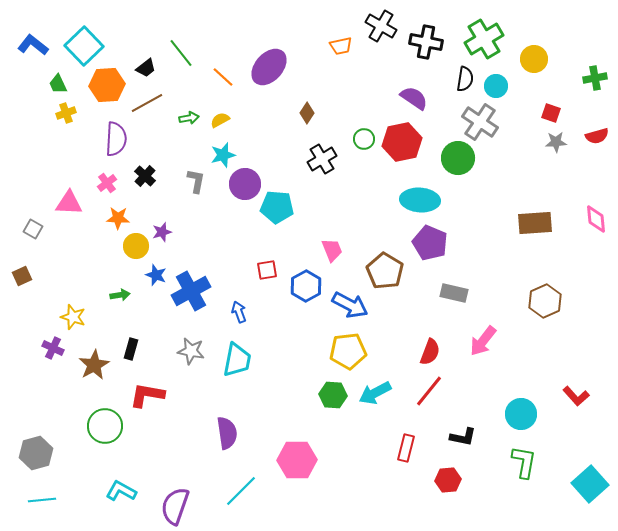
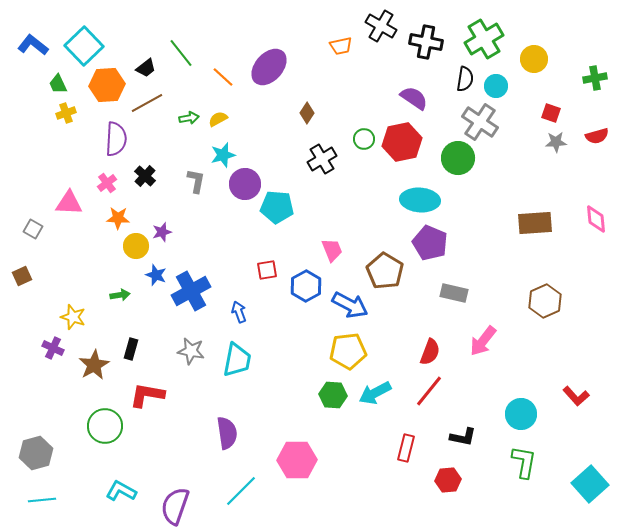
yellow semicircle at (220, 120): moved 2 px left, 1 px up
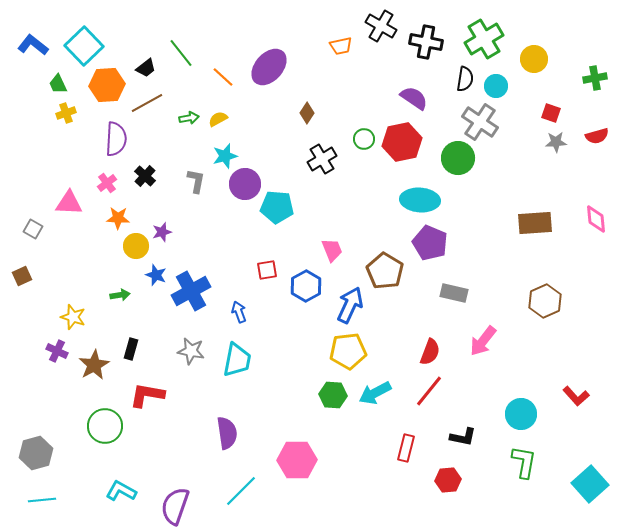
cyan star at (223, 155): moved 2 px right, 1 px down
blue arrow at (350, 305): rotated 93 degrees counterclockwise
purple cross at (53, 348): moved 4 px right, 3 px down
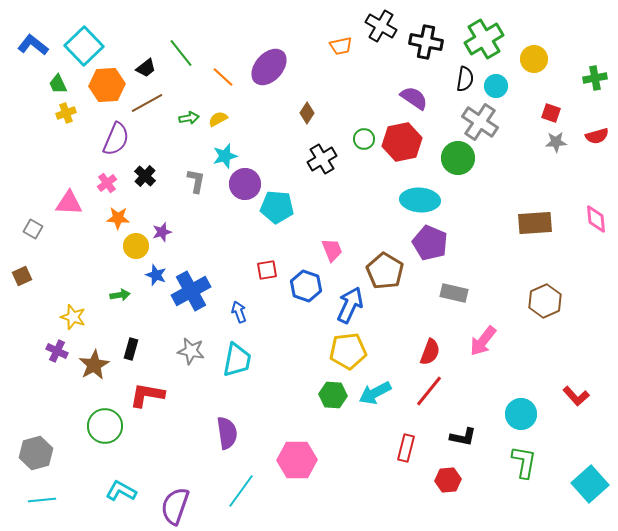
purple semicircle at (116, 139): rotated 20 degrees clockwise
blue hexagon at (306, 286): rotated 12 degrees counterclockwise
cyan line at (241, 491): rotated 9 degrees counterclockwise
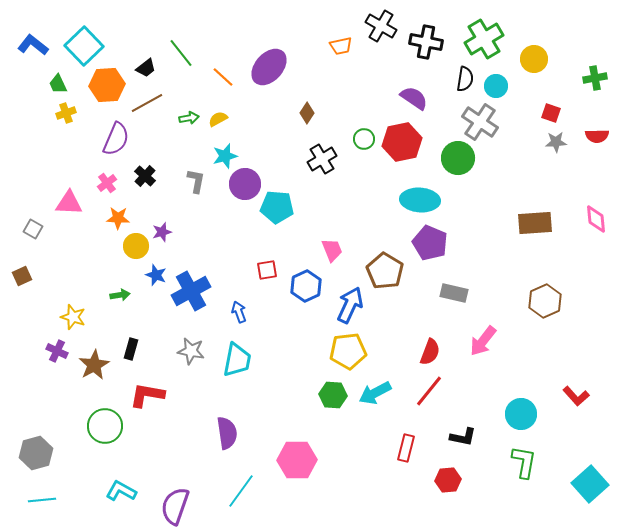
red semicircle at (597, 136): rotated 15 degrees clockwise
blue hexagon at (306, 286): rotated 16 degrees clockwise
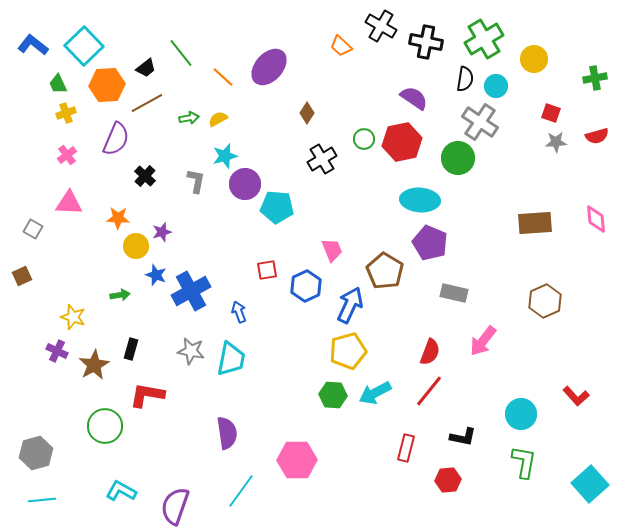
orange trapezoid at (341, 46): rotated 55 degrees clockwise
red semicircle at (597, 136): rotated 15 degrees counterclockwise
pink cross at (107, 183): moved 40 px left, 28 px up
yellow pentagon at (348, 351): rotated 9 degrees counterclockwise
cyan trapezoid at (237, 360): moved 6 px left, 1 px up
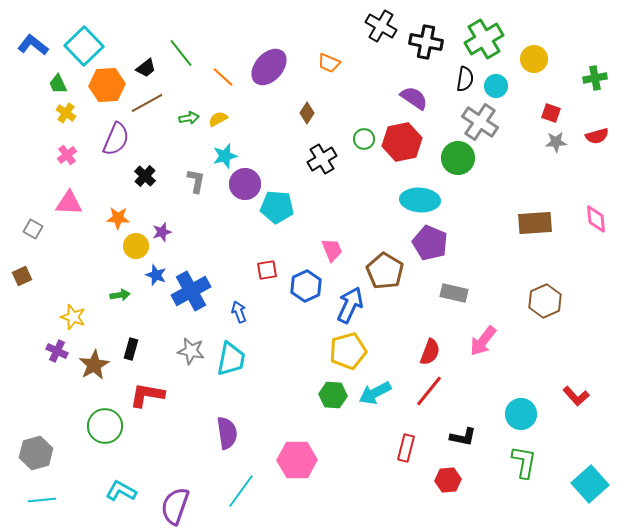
orange trapezoid at (341, 46): moved 12 px left, 17 px down; rotated 20 degrees counterclockwise
yellow cross at (66, 113): rotated 36 degrees counterclockwise
